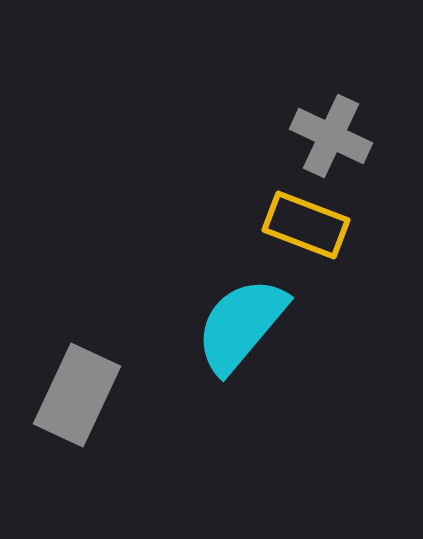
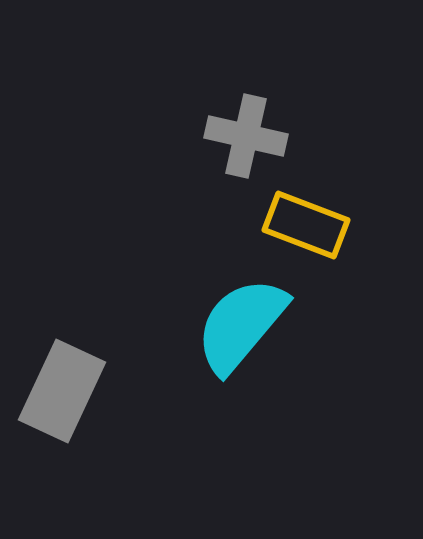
gray cross: moved 85 px left; rotated 12 degrees counterclockwise
gray rectangle: moved 15 px left, 4 px up
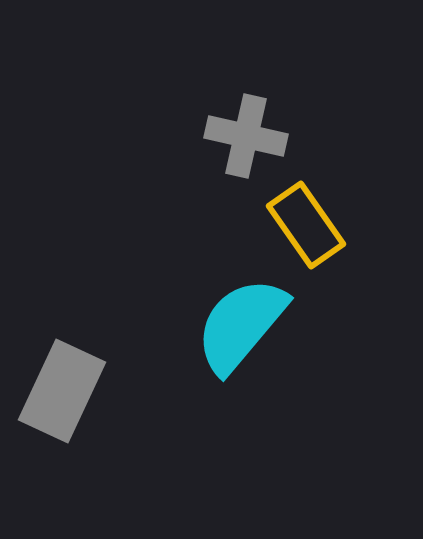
yellow rectangle: rotated 34 degrees clockwise
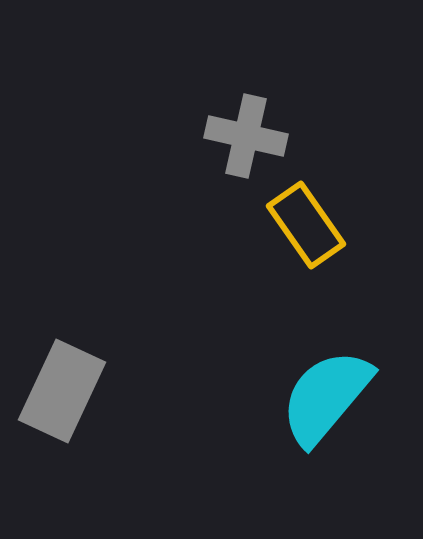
cyan semicircle: moved 85 px right, 72 px down
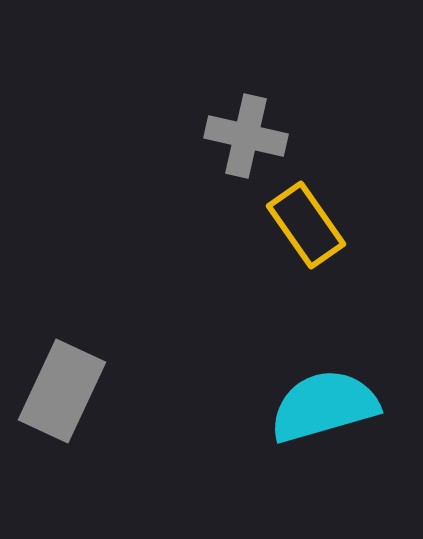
cyan semicircle: moved 2 px left, 9 px down; rotated 34 degrees clockwise
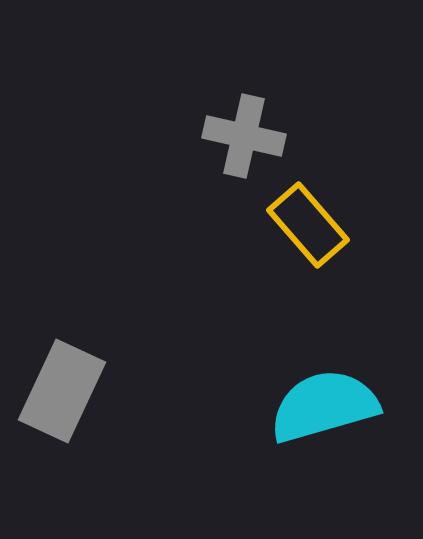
gray cross: moved 2 px left
yellow rectangle: moved 2 px right; rotated 6 degrees counterclockwise
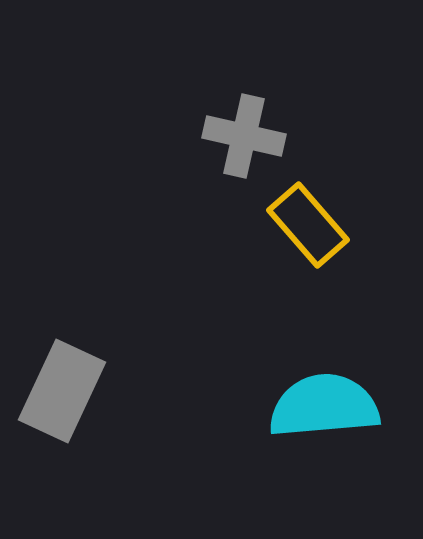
cyan semicircle: rotated 11 degrees clockwise
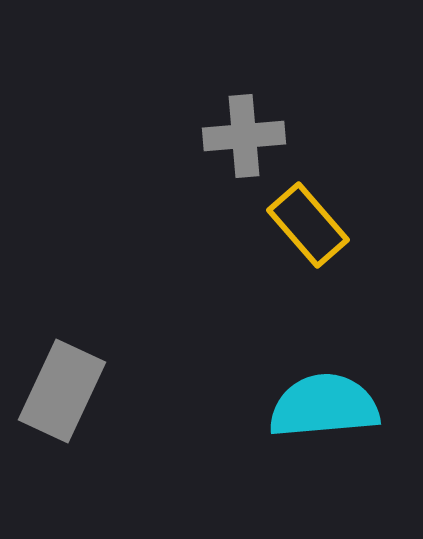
gray cross: rotated 18 degrees counterclockwise
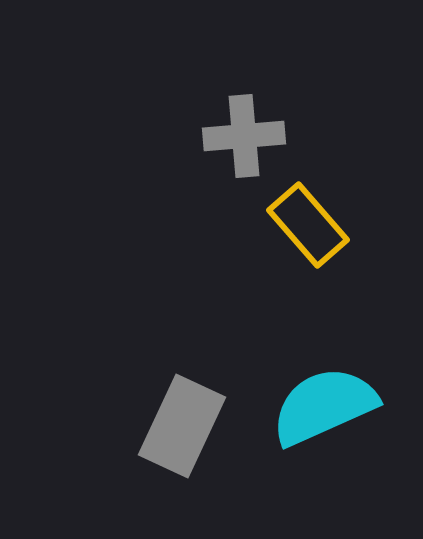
gray rectangle: moved 120 px right, 35 px down
cyan semicircle: rotated 19 degrees counterclockwise
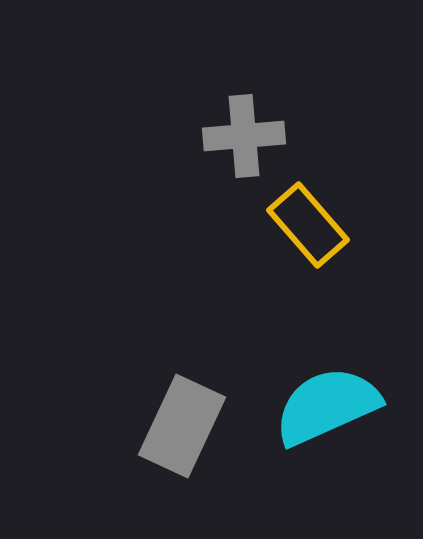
cyan semicircle: moved 3 px right
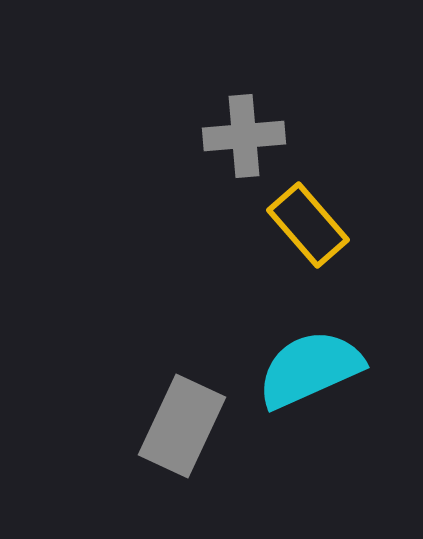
cyan semicircle: moved 17 px left, 37 px up
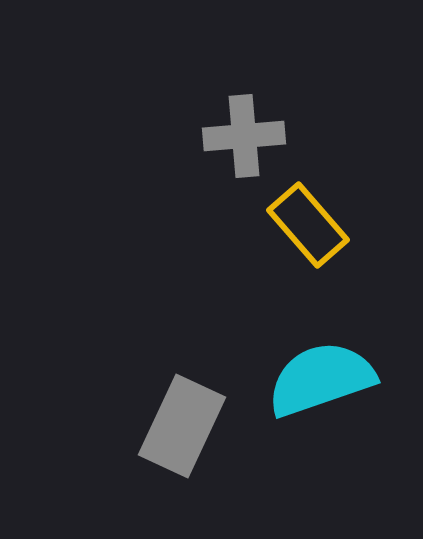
cyan semicircle: moved 11 px right, 10 px down; rotated 5 degrees clockwise
